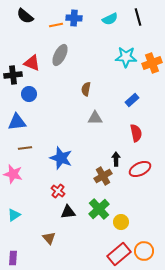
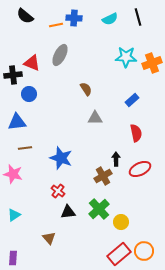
brown semicircle: rotated 136 degrees clockwise
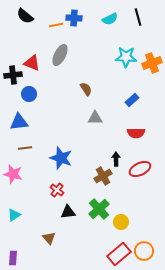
blue triangle: moved 2 px right
red semicircle: rotated 102 degrees clockwise
red cross: moved 1 px left, 1 px up
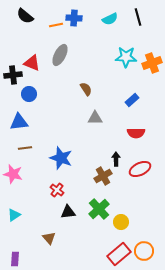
purple rectangle: moved 2 px right, 1 px down
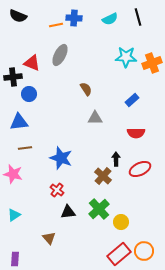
black semicircle: moved 7 px left; rotated 18 degrees counterclockwise
black cross: moved 2 px down
brown cross: rotated 18 degrees counterclockwise
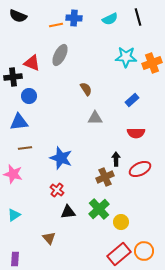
blue circle: moved 2 px down
brown cross: moved 2 px right, 1 px down; rotated 24 degrees clockwise
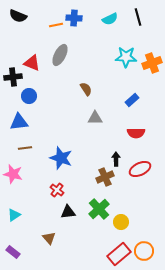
purple rectangle: moved 2 px left, 7 px up; rotated 56 degrees counterclockwise
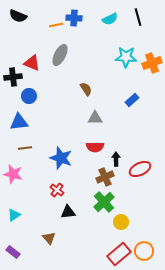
red semicircle: moved 41 px left, 14 px down
green cross: moved 5 px right, 7 px up
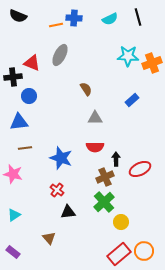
cyan star: moved 2 px right, 1 px up
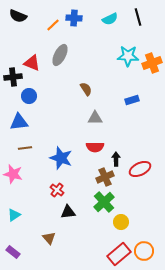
orange line: moved 3 px left; rotated 32 degrees counterclockwise
blue rectangle: rotated 24 degrees clockwise
